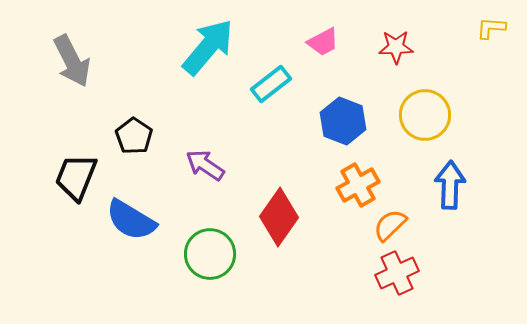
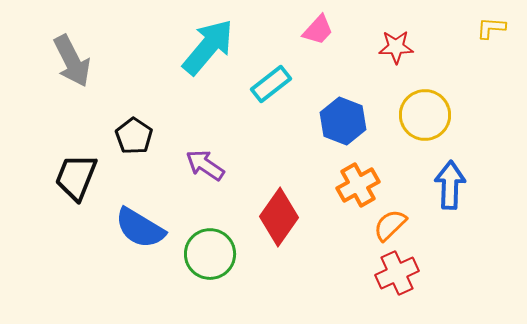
pink trapezoid: moved 5 px left, 12 px up; rotated 20 degrees counterclockwise
blue semicircle: moved 9 px right, 8 px down
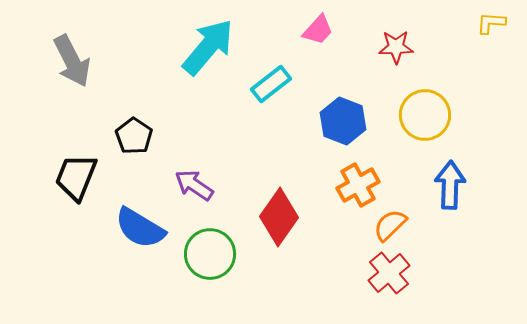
yellow L-shape: moved 5 px up
purple arrow: moved 11 px left, 20 px down
red cross: moved 8 px left; rotated 15 degrees counterclockwise
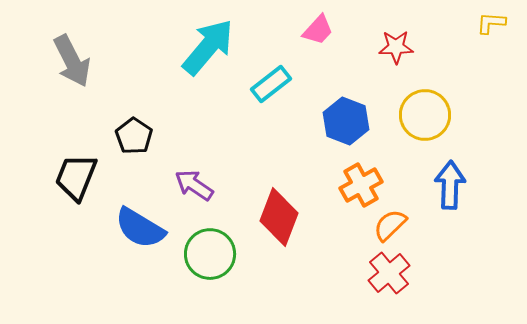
blue hexagon: moved 3 px right
orange cross: moved 3 px right
red diamond: rotated 14 degrees counterclockwise
